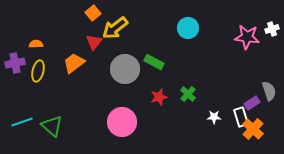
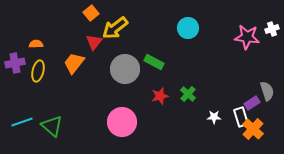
orange square: moved 2 px left
orange trapezoid: rotated 15 degrees counterclockwise
gray semicircle: moved 2 px left
red star: moved 1 px right, 1 px up
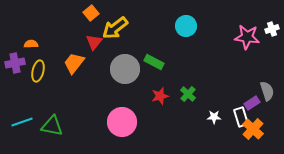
cyan circle: moved 2 px left, 2 px up
orange semicircle: moved 5 px left
green triangle: rotated 30 degrees counterclockwise
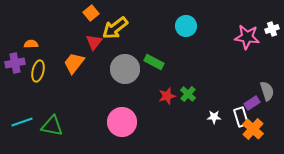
red star: moved 7 px right
